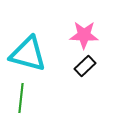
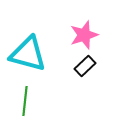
pink star: rotated 20 degrees counterclockwise
green line: moved 4 px right, 3 px down
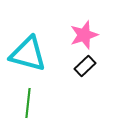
green line: moved 3 px right, 2 px down
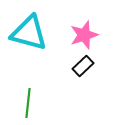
cyan triangle: moved 1 px right, 21 px up
black rectangle: moved 2 px left
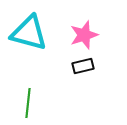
black rectangle: rotated 30 degrees clockwise
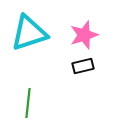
cyan triangle: rotated 33 degrees counterclockwise
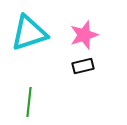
green line: moved 1 px right, 1 px up
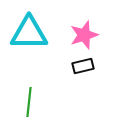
cyan triangle: rotated 18 degrees clockwise
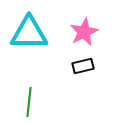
pink star: moved 3 px up; rotated 8 degrees counterclockwise
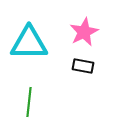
cyan triangle: moved 10 px down
black rectangle: rotated 25 degrees clockwise
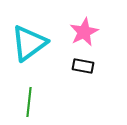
cyan triangle: rotated 36 degrees counterclockwise
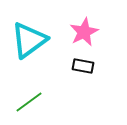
cyan triangle: moved 3 px up
green line: rotated 48 degrees clockwise
